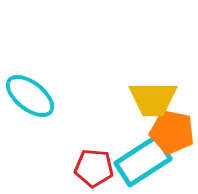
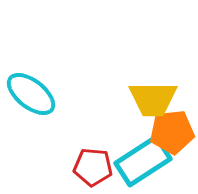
cyan ellipse: moved 1 px right, 2 px up
orange pentagon: rotated 18 degrees counterclockwise
red pentagon: moved 1 px left, 1 px up
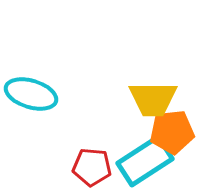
cyan ellipse: rotated 21 degrees counterclockwise
cyan rectangle: moved 2 px right
red pentagon: moved 1 px left
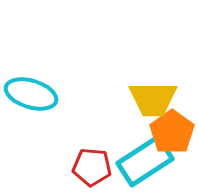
orange pentagon: rotated 30 degrees counterclockwise
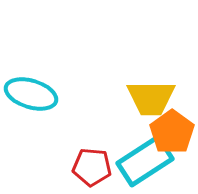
yellow trapezoid: moved 2 px left, 1 px up
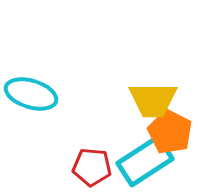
yellow trapezoid: moved 2 px right, 2 px down
orange pentagon: moved 2 px left; rotated 9 degrees counterclockwise
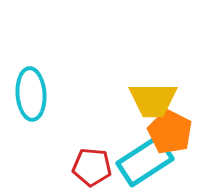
cyan ellipse: rotated 69 degrees clockwise
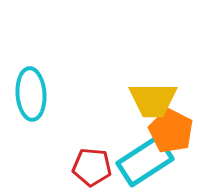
orange pentagon: moved 1 px right, 1 px up
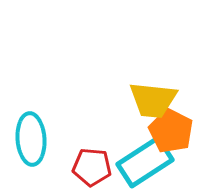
cyan ellipse: moved 45 px down
yellow trapezoid: rotated 6 degrees clockwise
cyan rectangle: moved 1 px down
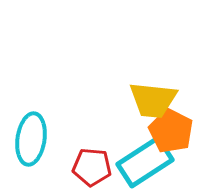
cyan ellipse: rotated 12 degrees clockwise
